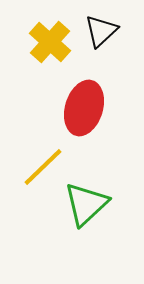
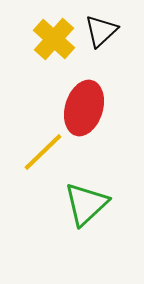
yellow cross: moved 4 px right, 3 px up
yellow line: moved 15 px up
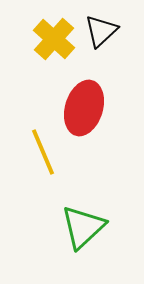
yellow line: rotated 69 degrees counterclockwise
green triangle: moved 3 px left, 23 px down
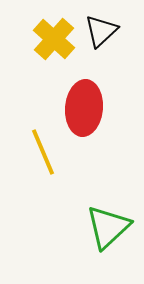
red ellipse: rotated 12 degrees counterclockwise
green triangle: moved 25 px right
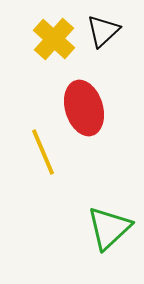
black triangle: moved 2 px right
red ellipse: rotated 22 degrees counterclockwise
green triangle: moved 1 px right, 1 px down
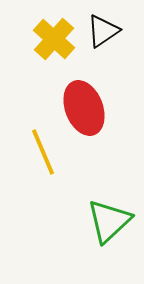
black triangle: rotated 9 degrees clockwise
red ellipse: rotated 4 degrees counterclockwise
green triangle: moved 7 px up
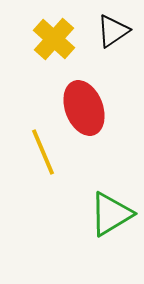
black triangle: moved 10 px right
green triangle: moved 2 px right, 7 px up; rotated 12 degrees clockwise
